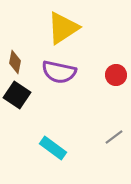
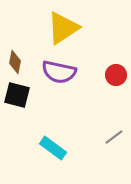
black square: rotated 20 degrees counterclockwise
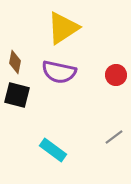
cyan rectangle: moved 2 px down
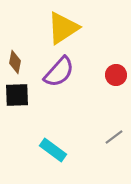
purple semicircle: rotated 60 degrees counterclockwise
black square: rotated 16 degrees counterclockwise
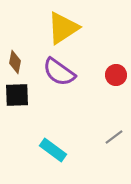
purple semicircle: rotated 84 degrees clockwise
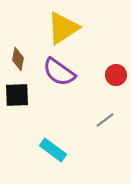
brown diamond: moved 3 px right, 3 px up
gray line: moved 9 px left, 17 px up
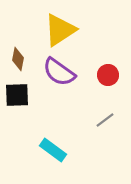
yellow triangle: moved 3 px left, 2 px down
red circle: moved 8 px left
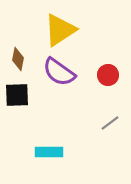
gray line: moved 5 px right, 3 px down
cyan rectangle: moved 4 px left, 2 px down; rotated 36 degrees counterclockwise
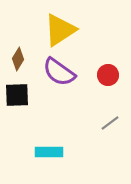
brown diamond: rotated 20 degrees clockwise
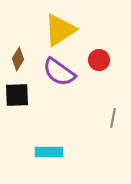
red circle: moved 9 px left, 15 px up
gray line: moved 3 px right, 5 px up; rotated 42 degrees counterclockwise
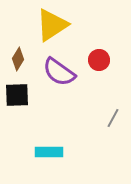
yellow triangle: moved 8 px left, 5 px up
gray line: rotated 18 degrees clockwise
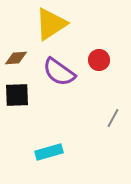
yellow triangle: moved 1 px left, 1 px up
brown diamond: moved 2 px left, 1 px up; rotated 55 degrees clockwise
cyan rectangle: rotated 16 degrees counterclockwise
